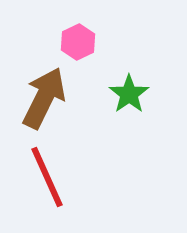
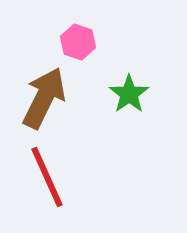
pink hexagon: rotated 16 degrees counterclockwise
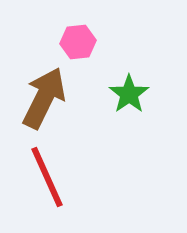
pink hexagon: rotated 24 degrees counterclockwise
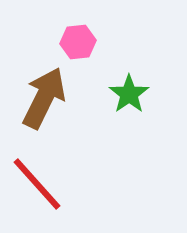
red line: moved 10 px left, 7 px down; rotated 18 degrees counterclockwise
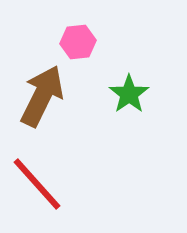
brown arrow: moved 2 px left, 2 px up
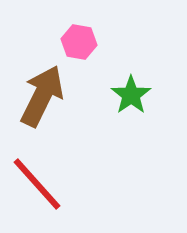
pink hexagon: moved 1 px right; rotated 16 degrees clockwise
green star: moved 2 px right, 1 px down
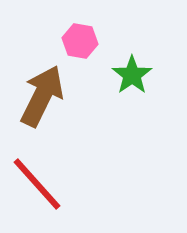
pink hexagon: moved 1 px right, 1 px up
green star: moved 1 px right, 20 px up
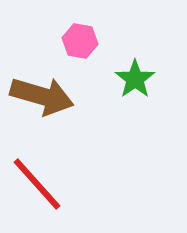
green star: moved 3 px right, 4 px down
brown arrow: rotated 80 degrees clockwise
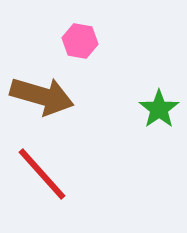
green star: moved 24 px right, 30 px down
red line: moved 5 px right, 10 px up
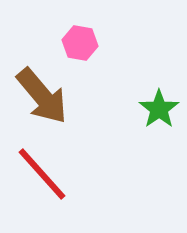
pink hexagon: moved 2 px down
brown arrow: rotated 34 degrees clockwise
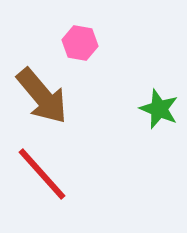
green star: rotated 15 degrees counterclockwise
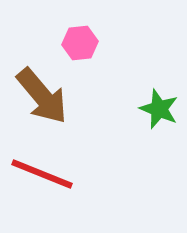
pink hexagon: rotated 16 degrees counterclockwise
red line: rotated 26 degrees counterclockwise
